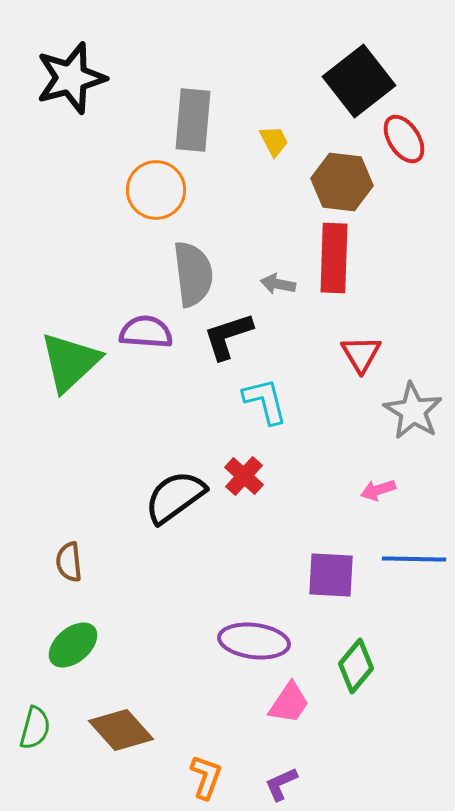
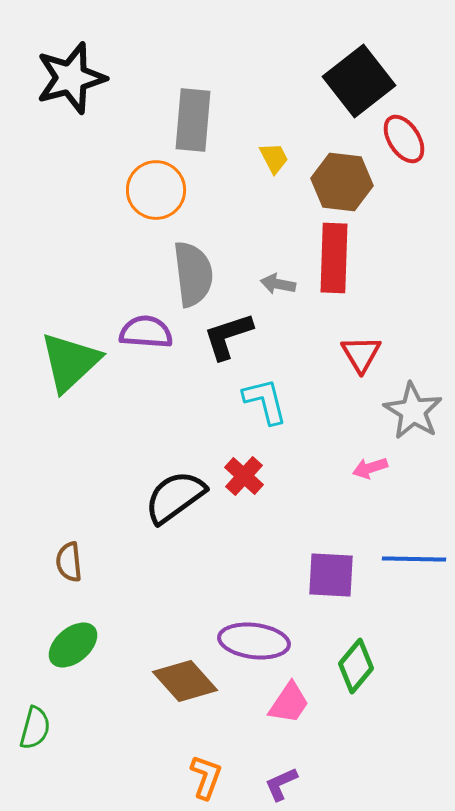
yellow trapezoid: moved 17 px down
pink arrow: moved 8 px left, 22 px up
brown diamond: moved 64 px right, 49 px up
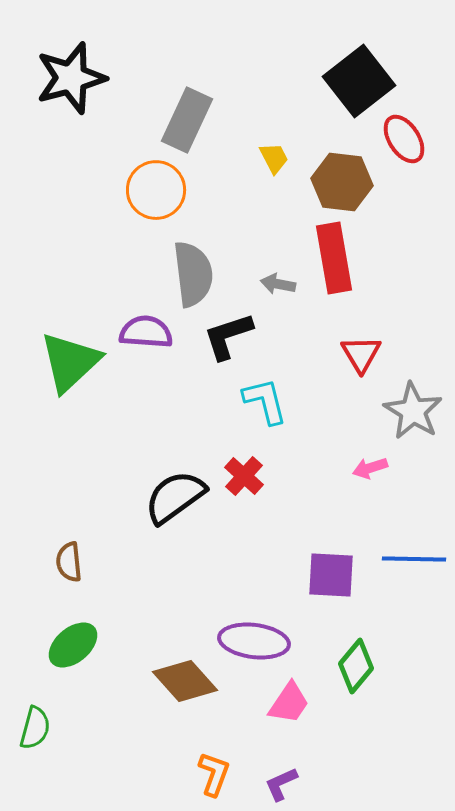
gray rectangle: moved 6 px left; rotated 20 degrees clockwise
red rectangle: rotated 12 degrees counterclockwise
orange L-shape: moved 8 px right, 3 px up
